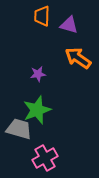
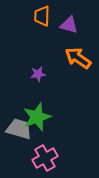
green star: moved 7 px down
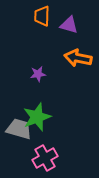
orange arrow: rotated 24 degrees counterclockwise
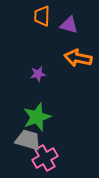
gray trapezoid: moved 9 px right, 11 px down
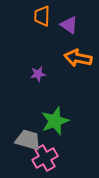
purple triangle: rotated 18 degrees clockwise
green star: moved 18 px right, 4 px down
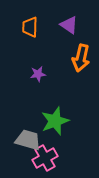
orange trapezoid: moved 12 px left, 11 px down
orange arrow: moved 3 px right; rotated 88 degrees counterclockwise
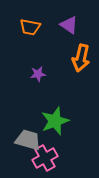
orange trapezoid: rotated 80 degrees counterclockwise
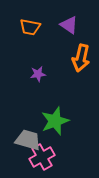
pink cross: moved 3 px left, 1 px up
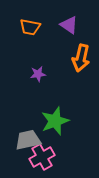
gray trapezoid: rotated 28 degrees counterclockwise
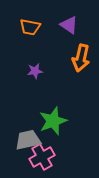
purple star: moved 3 px left, 3 px up
green star: moved 2 px left
